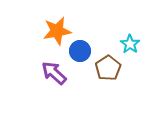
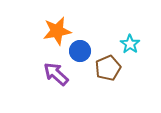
brown pentagon: rotated 10 degrees clockwise
purple arrow: moved 2 px right, 1 px down
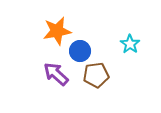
brown pentagon: moved 12 px left, 7 px down; rotated 15 degrees clockwise
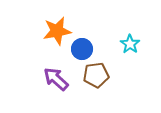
blue circle: moved 2 px right, 2 px up
purple arrow: moved 5 px down
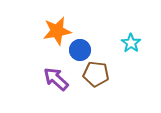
cyan star: moved 1 px right, 1 px up
blue circle: moved 2 px left, 1 px down
brown pentagon: moved 1 px up; rotated 15 degrees clockwise
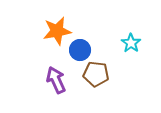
purple arrow: moved 1 px down; rotated 24 degrees clockwise
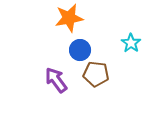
orange star: moved 12 px right, 13 px up
purple arrow: rotated 12 degrees counterclockwise
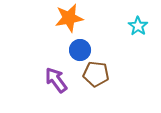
cyan star: moved 7 px right, 17 px up
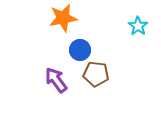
orange star: moved 6 px left
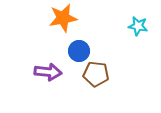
cyan star: rotated 24 degrees counterclockwise
blue circle: moved 1 px left, 1 px down
purple arrow: moved 8 px left, 8 px up; rotated 132 degrees clockwise
